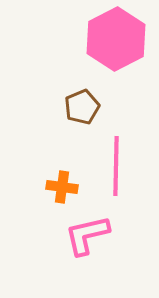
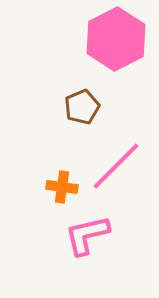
pink line: rotated 44 degrees clockwise
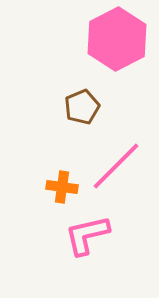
pink hexagon: moved 1 px right
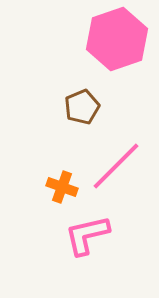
pink hexagon: rotated 8 degrees clockwise
orange cross: rotated 12 degrees clockwise
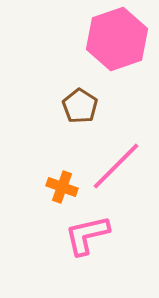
brown pentagon: moved 2 px left, 1 px up; rotated 16 degrees counterclockwise
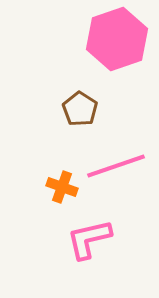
brown pentagon: moved 3 px down
pink line: rotated 26 degrees clockwise
pink L-shape: moved 2 px right, 4 px down
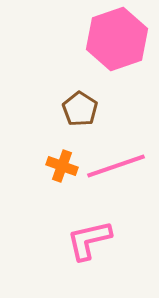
orange cross: moved 21 px up
pink L-shape: moved 1 px down
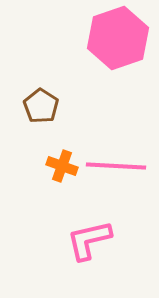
pink hexagon: moved 1 px right, 1 px up
brown pentagon: moved 39 px left, 3 px up
pink line: rotated 22 degrees clockwise
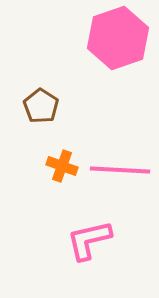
pink line: moved 4 px right, 4 px down
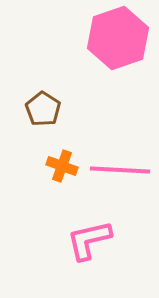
brown pentagon: moved 2 px right, 3 px down
